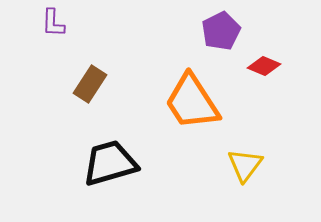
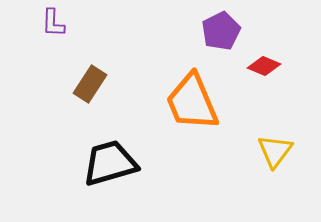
orange trapezoid: rotated 10 degrees clockwise
yellow triangle: moved 30 px right, 14 px up
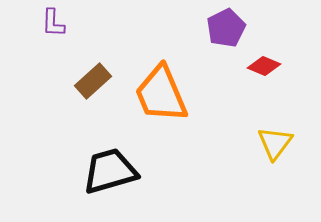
purple pentagon: moved 5 px right, 3 px up
brown rectangle: moved 3 px right, 3 px up; rotated 15 degrees clockwise
orange trapezoid: moved 31 px left, 8 px up
yellow triangle: moved 8 px up
black trapezoid: moved 8 px down
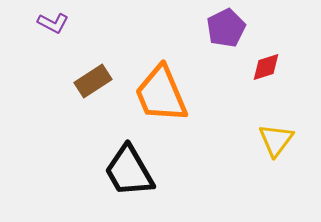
purple L-shape: rotated 64 degrees counterclockwise
red diamond: moved 2 px right, 1 px down; rotated 40 degrees counterclockwise
brown rectangle: rotated 9 degrees clockwise
yellow triangle: moved 1 px right, 3 px up
black trapezoid: moved 19 px right; rotated 104 degrees counterclockwise
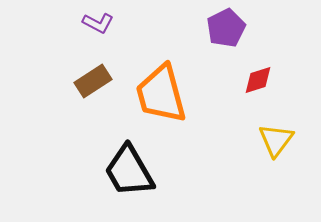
purple L-shape: moved 45 px right
red diamond: moved 8 px left, 13 px down
orange trapezoid: rotated 8 degrees clockwise
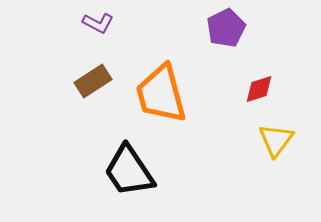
red diamond: moved 1 px right, 9 px down
black trapezoid: rotated 4 degrees counterclockwise
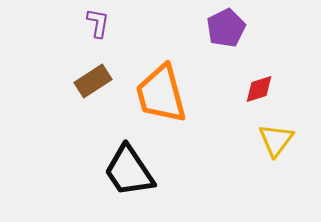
purple L-shape: rotated 108 degrees counterclockwise
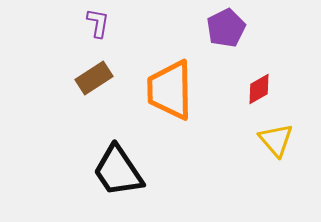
brown rectangle: moved 1 px right, 3 px up
red diamond: rotated 12 degrees counterclockwise
orange trapezoid: moved 9 px right, 4 px up; rotated 14 degrees clockwise
yellow triangle: rotated 18 degrees counterclockwise
black trapezoid: moved 11 px left
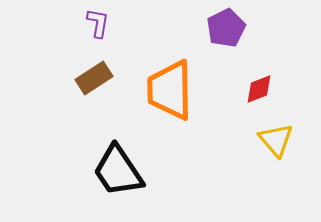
red diamond: rotated 8 degrees clockwise
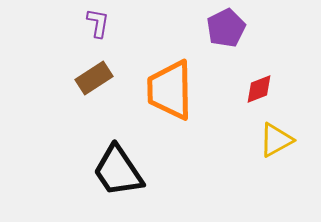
yellow triangle: rotated 42 degrees clockwise
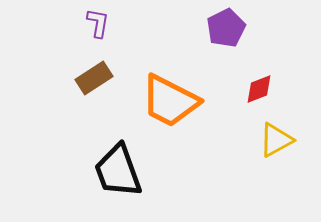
orange trapezoid: moved 11 px down; rotated 62 degrees counterclockwise
black trapezoid: rotated 14 degrees clockwise
